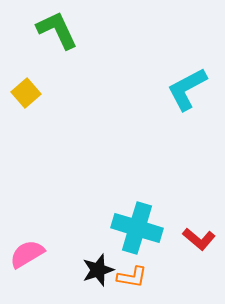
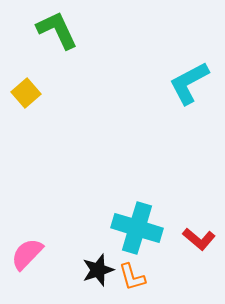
cyan L-shape: moved 2 px right, 6 px up
pink semicircle: rotated 15 degrees counterclockwise
orange L-shape: rotated 64 degrees clockwise
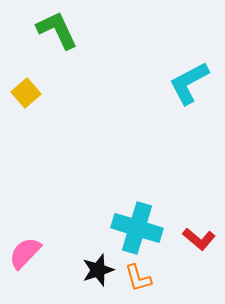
pink semicircle: moved 2 px left, 1 px up
orange L-shape: moved 6 px right, 1 px down
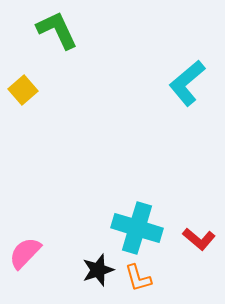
cyan L-shape: moved 2 px left; rotated 12 degrees counterclockwise
yellow square: moved 3 px left, 3 px up
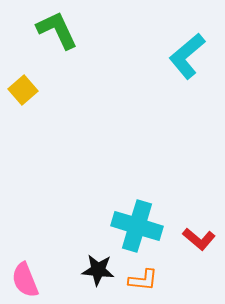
cyan L-shape: moved 27 px up
cyan cross: moved 2 px up
pink semicircle: moved 27 px down; rotated 66 degrees counterclockwise
black star: rotated 24 degrees clockwise
orange L-shape: moved 5 px right, 2 px down; rotated 68 degrees counterclockwise
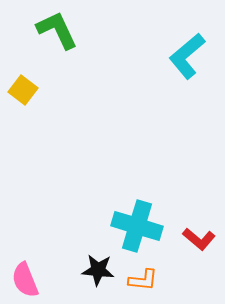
yellow square: rotated 12 degrees counterclockwise
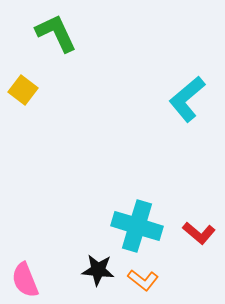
green L-shape: moved 1 px left, 3 px down
cyan L-shape: moved 43 px down
red L-shape: moved 6 px up
orange L-shape: rotated 32 degrees clockwise
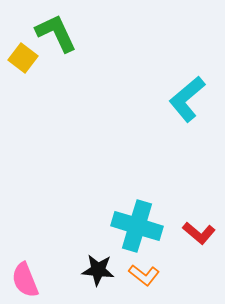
yellow square: moved 32 px up
orange L-shape: moved 1 px right, 5 px up
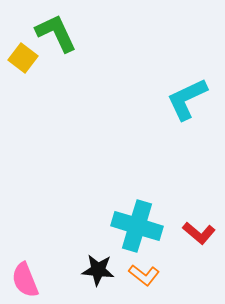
cyan L-shape: rotated 15 degrees clockwise
